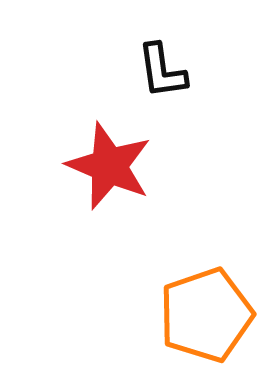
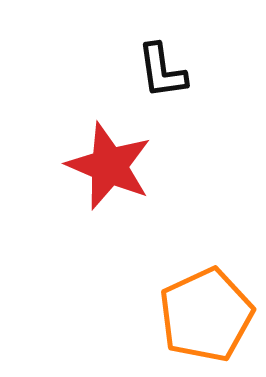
orange pentagon: rotated 6 degrees counterclockwise
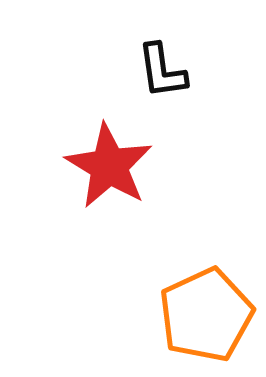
red star: rotated 8 degrees clockwise
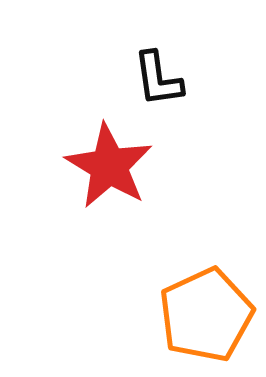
black L-shape: moved 4 px left, 8 px down
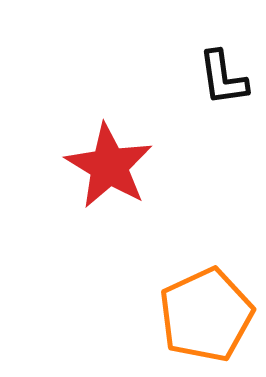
black L-shape: moved 65 px right, 1 px up
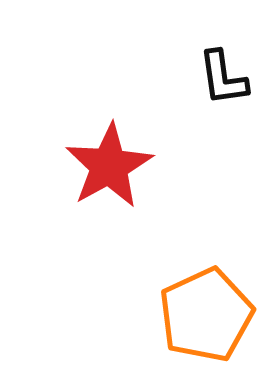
red star: rotated 12 degrees clockwise
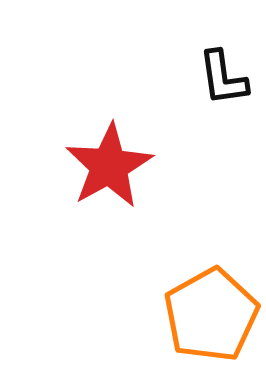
orange pentagon: moved 5 px right; rotated 4 degrees counterclockwise
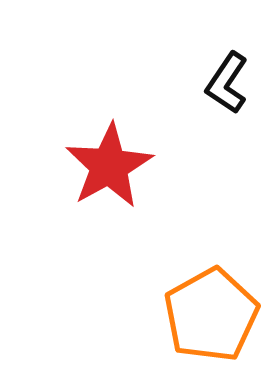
black L-shape: moved 4 px right, 5 px down; rotated 42 degrees clockwise
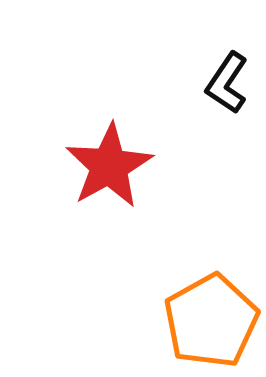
orange pentagon: moved 6 px down
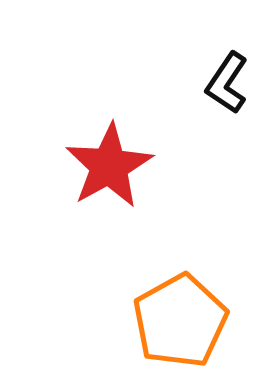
orange pentagon: moved 31 px left
